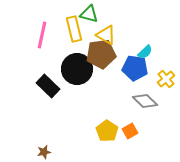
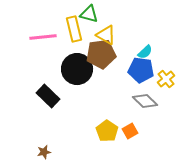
pink line: moved 1 px right, 2 px down; rotated 72 degrees clockwise
blue pentagon: moved 6 px right, 2 px down
black rectangle: moved 10 px down
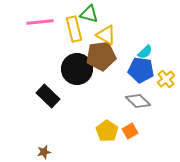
pink line: moved 3 px left, 15 px up
brown pentagon: moved 2 px down
gray diamond: moved 7 px left
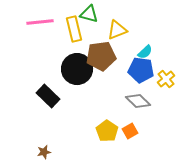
yellow triangle: moved 11 px right, 5 px up; rotated 50 degrees counterclockwise
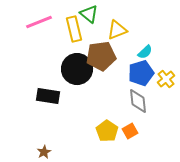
green triangle: rotated 24 degrees clockwise
pink line: moved 1 px left; rotated 16 degrees counterclockwise
blue pentagon: moved 3 px down; rotated 25 degrees counterclockwise
black rectangle: rotated 35 degrees counterclockwise
gray diamond: rotated 40 degrees clockwise
brown star: rotated 16 degrees counterclockwise
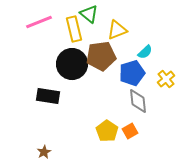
black circle: moved 5 px left, 5 px up
blue pentagon: moved 9 px left
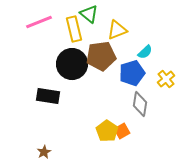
gray diamond: moved 2 px right, 3 px down; rotated 15 degrees clockwise
orange square: moved 8 px left
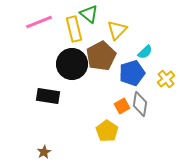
yellow triangle: rotated 25 degrees counterclockwise
brown pentagon: rotated 20 degrees counterclockwise
orange square: moved 25 px up
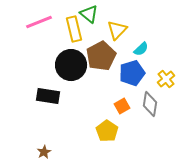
cyan semicircle: moved 4 px left, 3 px up
black circle: moved 1 px left, 1 px down
gray diamond: moved 10 px right
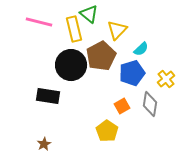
pink line: rotated 36 degrees clockwise
brown star: moved 8 px up
